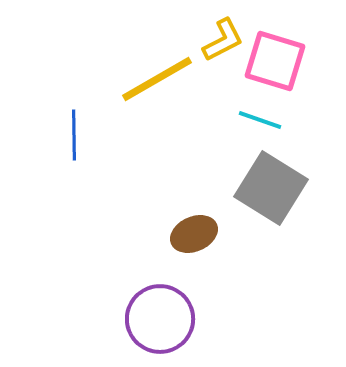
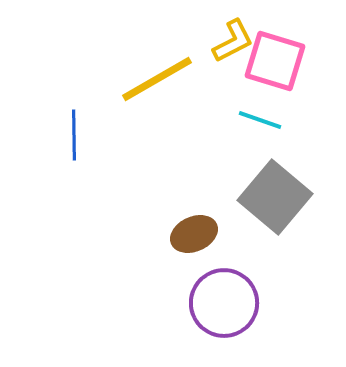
yellow L-shape: moved 10 px right, 1 px down
gray square: moved 4 px right, 9 px down; rotated 8 degrees clockwise
purple circle: moved 64 px right, 16 px up
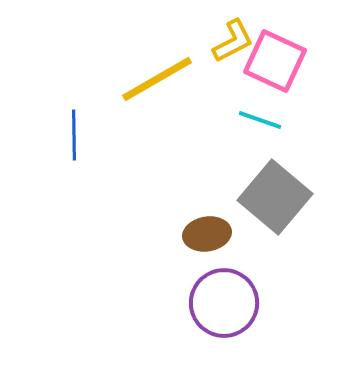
pink square: rotated 8 degrees clockwise
brown ellipse: moved 13 px right; rotated 15 degrees clockwise
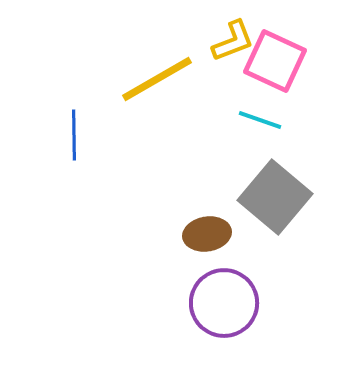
yellow L-shape: rotated 6 degrees clockwise
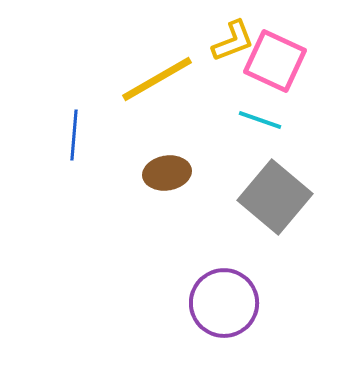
blue line: rotated 6 degrees clockwise
brown ellipse: moved 40 px left, 61 px up
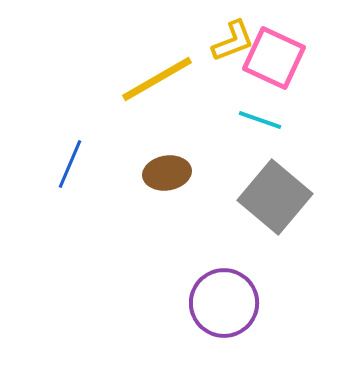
pink square: moved 1 px left, 3 px up
blue line: moved 4 px left, 29 px down; rotated 18 degrees clockwise
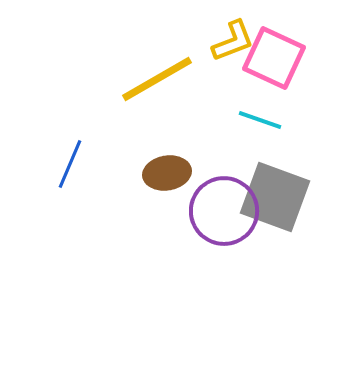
gray square: rotated 20 degrees counterclockwise
purple circle: moved 92 px up
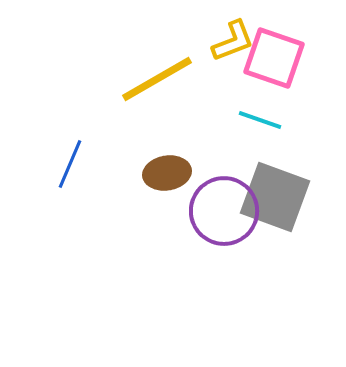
pink square: rotated 6 degrees counterclockwise
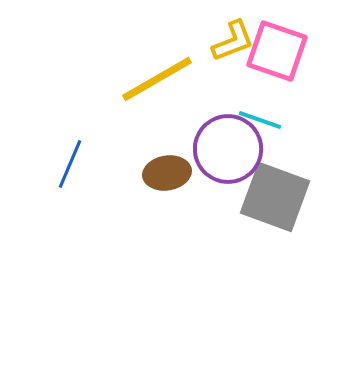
pink square: moved 3 px right, 7 px up
purple circle: moved 4 px right, 62 px up
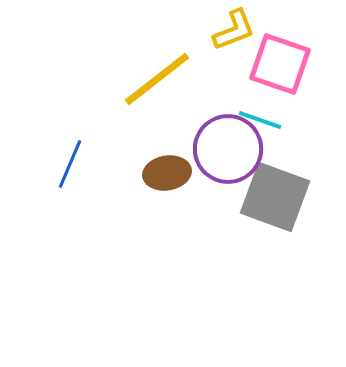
yellow L-shape: moved 1 px right, 11 px up
pink square: moved 3 px right, 13 px down
yellow line: rotated 8 degrees counterclockwise
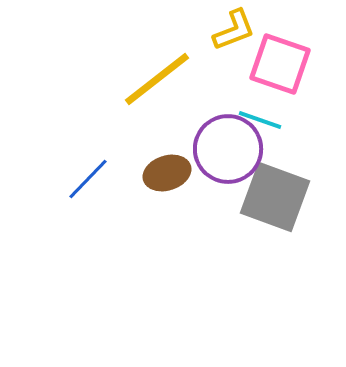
blue line: moved 18 px right, 15 px down; rotated 21 degrees clockwise
brown ellipse: rotated 9 degrees counterclockwise
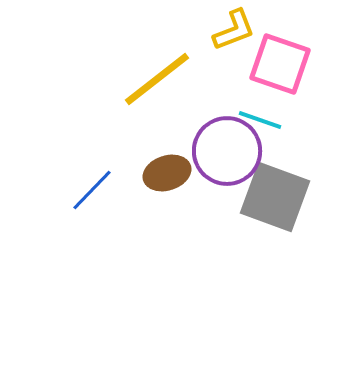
purple circle: moved 1 px left, 2 px down
blue line: moved 4 px right, 11 px down
